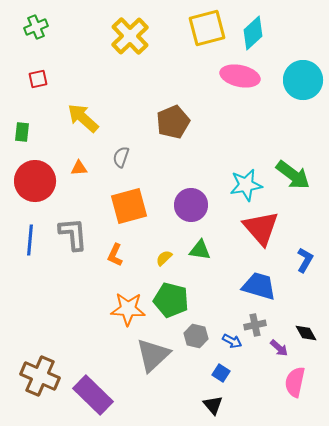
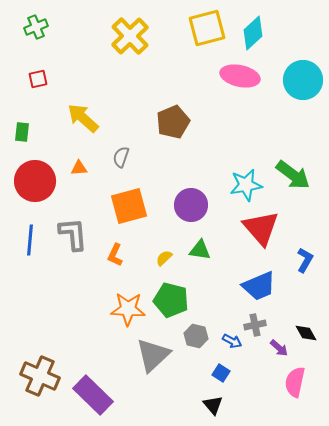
blue trapezoid: rotated 141 degrees clockwise
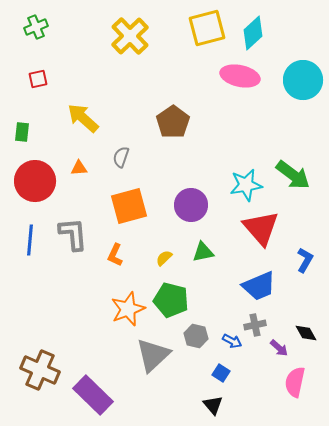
brown pentagon: rotated 12 degrees counterclockwise
green triangle: moved 3 px right, 2 px down; rotated 20 degrees counterclockwise
orange star: rotated 24 degrees counterclockwise
brown cross: moved 6 px up
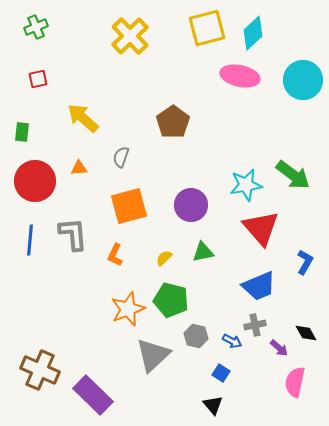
blue L-shape: moved 2 px down
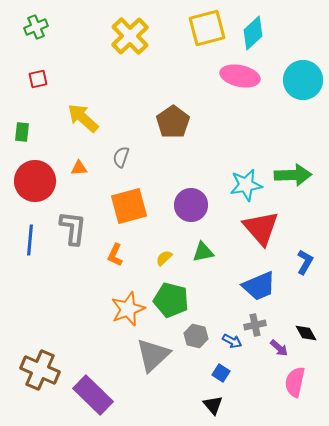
green arrow: rotated 39 degrees counterclockwise
gray L-shape: moved 6 px up; rotated 12 degrees clockwise
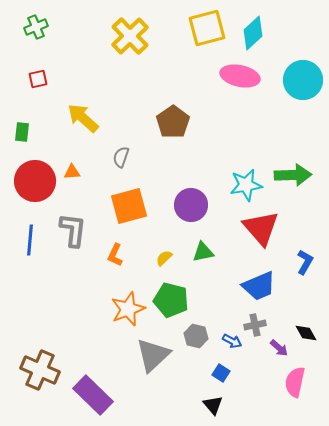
orange triangle: moved 7 px left, 4 px down
gray L-shape: moved 2 px down
